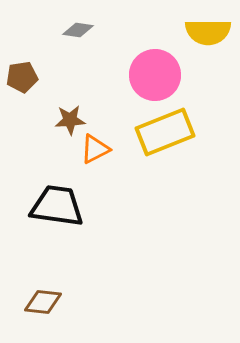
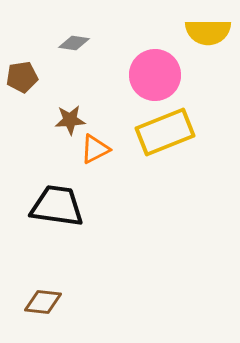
gray diamond: moved 4 px left, 13 px down
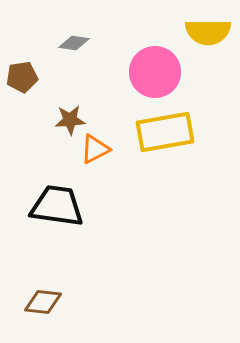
pink circle: moved 3 px up
yellow rectangle: rotated 12 degrees clockwise
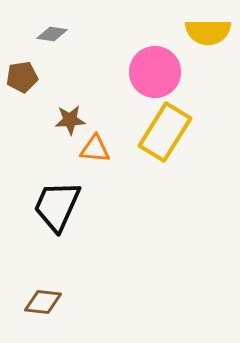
gray diamond: moved 22 px left, 9 px up
yellow rectangle: rotated 48 degrees counterclockwise
orange triangle: rotated 32 degrees clockwise
black trapezoid: rotated 74 degrees counterclockwise
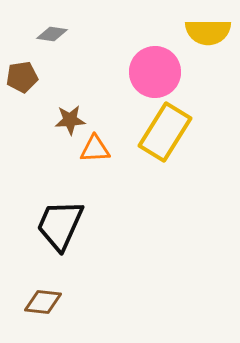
orange triangle: rotated 8 degrees counterclockwise
black trapezoid: moved 3 px right, 19 px down
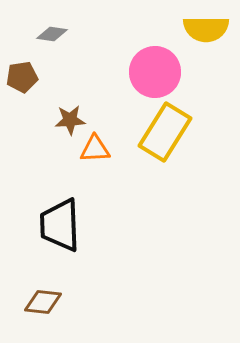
yellow semicircle: moved 2 px left, 3 px up
black trapezoid: rotated 26 degrees counterclockwise
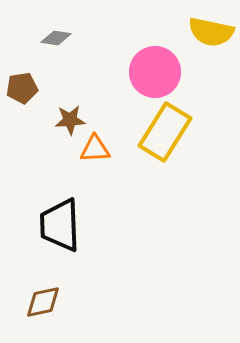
yellow semicircle: moved 5 px right, 3 px down; rotated 12 degrees clockwise
gray diamond: moved 4 px right, 4 px down
brown pentagon: moved 11 px down
brown diamond: rotated 18 degrees counterclockwise
